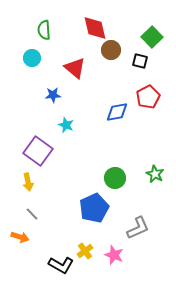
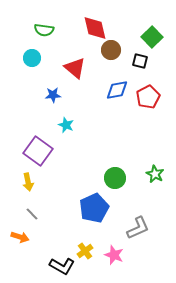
green semicircle: rotated 78 degrees counterclockwise
blue diamond: moved 22 px up
black L-shape: moved 1 px right, 1 px down
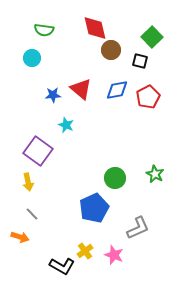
red triangle: moved 6 px right, 21 px down
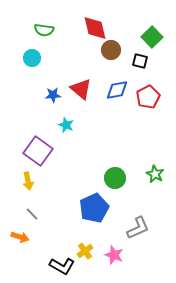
yellow arrow: moved 1 px up
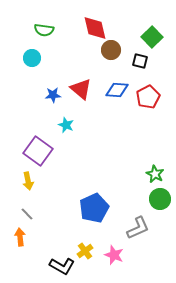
blue diamond: rotated 15 degrees clockwise
green circle: moved 45 px right, 21 px down
gray line: moved 5 px left
orange arrow: rotated 114 degrees counterclockwise
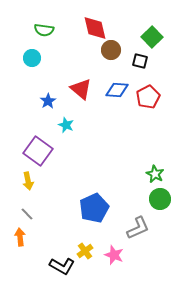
blue star: moved 5 px left, 6 px down; rotated 28 degrees counterclockwise
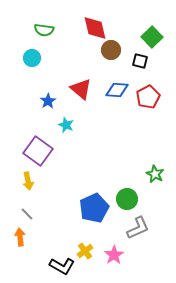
green circle: moved 33 px left
pink star: rotated 18 degrees clockwise
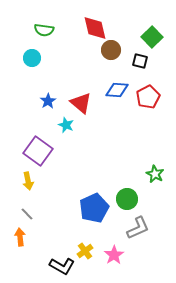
red triangle: moved 14 px down
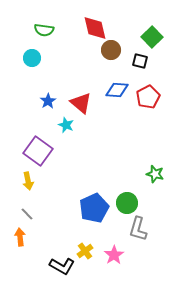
green star: rotated 12 degrees counterclockwise
green circle: moved 4 px down
gray L-shape: moved 1 px down; rotated 130 degrees clockwise
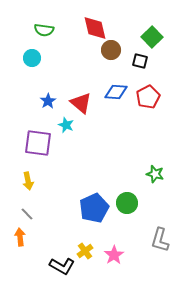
blue diamond: moved 1 px left, 2 px down
purple square: moved 8 px up; rotated 28 degrees counterclockwise
gray L-shape: moved 22 px right, 11 px down
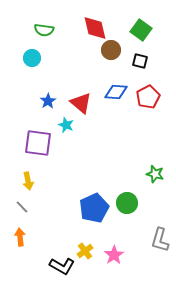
green square: moved 11 px left, 7 px up; rotated 10 degrees counterclockwise
gray line: moved 5 px left, 7 px up
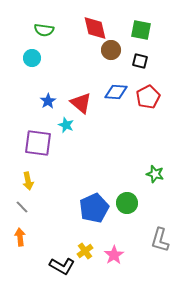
green square: rotated 25 degrees counterclockwise
